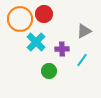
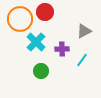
red circle: moved 1 px right, 2 px up
green circle: moved 8 px left
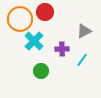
cyan cross: moved 2 px left, 1 px up
